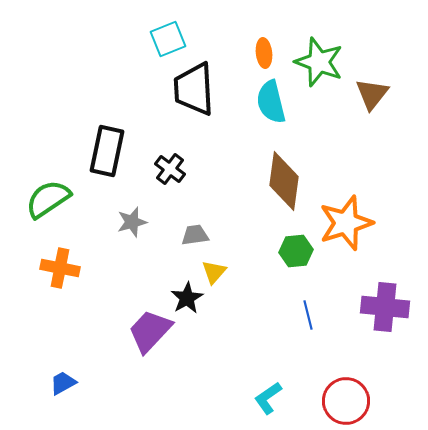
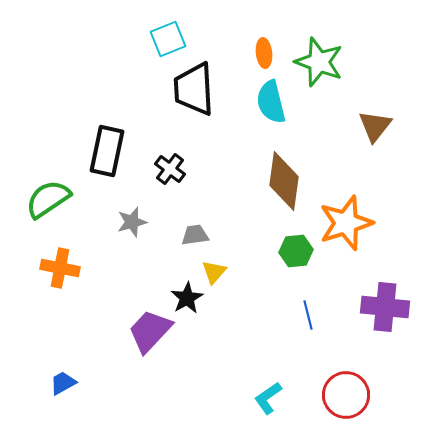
brown triangle: moved 3 px right, 32 px down
red circle: moved 6 px up
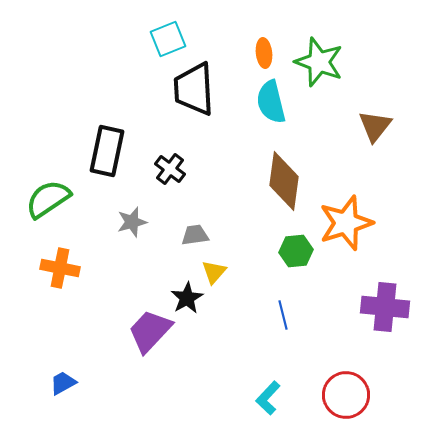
blue line: moved 25 px left
cyan L-shape: rotated 12 degrees counterclockwise
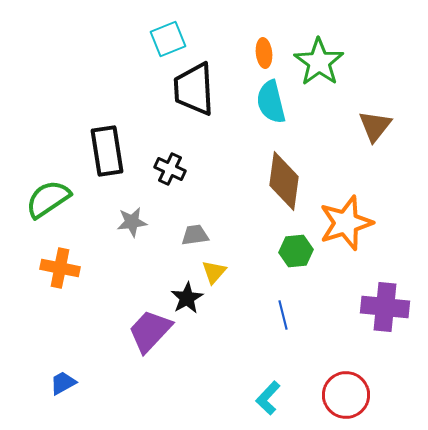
green star: rotated 15 degrees clockwise
black rectangle: rotated 21 degrees counterclockwise
black cross: rotated 12 degrees counterclockwise
gray star: rotated 8 degrees clockwise
